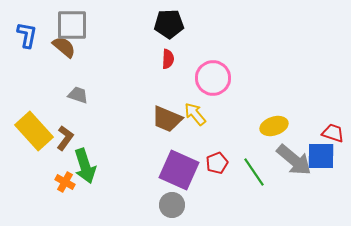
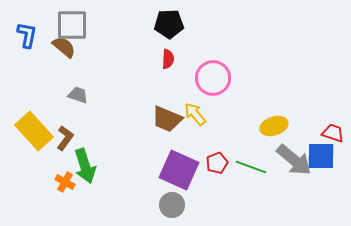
green line: moved 3 px left, 5 px up; rotated 36 degrees counterclockwise
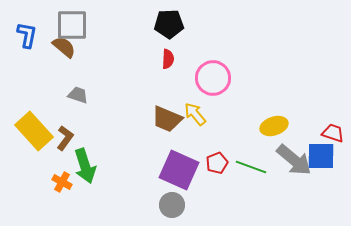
orange cross: moved 3 px left
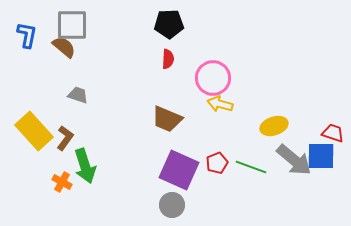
yellow arrow: moved 25 px right, 10 px up; rotated 35 degrees counterclockwise
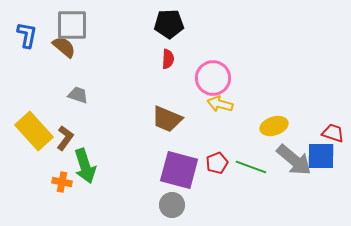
purple square: rotated 9 degrees counterclockwise
orange cross: rotated 18 degrees counterclockwise
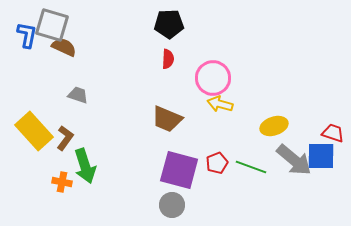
gray square: moved 20 px left; rotated 16 degrees clockwise
brown semicircle: rotated 15 degrees counterclockwise
